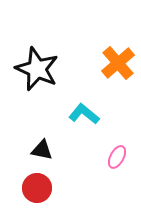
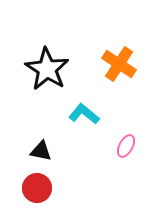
orange cross: moved 1 px right, 1 px down; rotated 16 degrees counterclockwise
black star: moved 10 px right; rotated 9 degrees clockwise
black triangle: moved 1 px left, 1 px down
pink ellipse: moved 9 px right, 11 px up
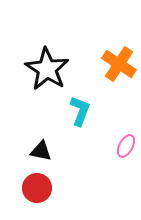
cyan L-shape: moved 4 px left, 3 px up; rotated 72 degrees clockwise
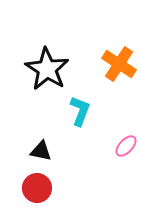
pink ellipse: rotated 15 degrees clockwise
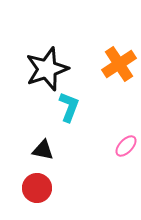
orange cross: rotated 24 degrees clockwise
black star: rotated 21 degrees clockwise
cyan L-shape: moved 11 px left, 4 px up
black triangle: moved 2 px right, 1 px up
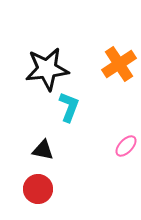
black star: rotated 12 degrees clockwise
red circle: moved 1 px right, 1 px down
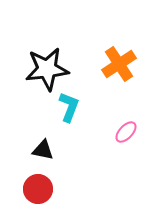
pink ellipse: moved 14 px up
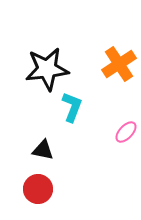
cyan L-shape: moved 3 px right
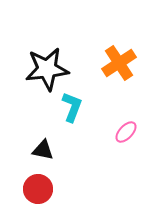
orange cross: moved 1 px up
